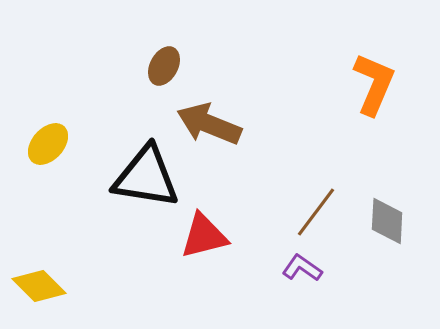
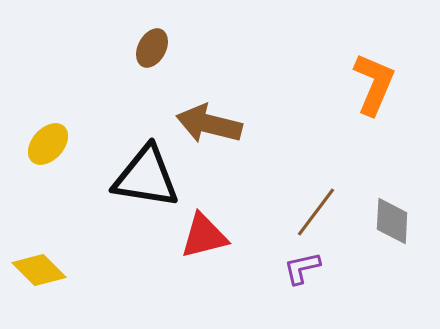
brown ellipse: moved 12 px left, 18 px up
brown arrow: rotated 8 degrees counterclockwise
gray diamond: moved 5 px right
purple L-shape: rotated 48 degrees counterclockwise
yellow diamond: moved 16 px up
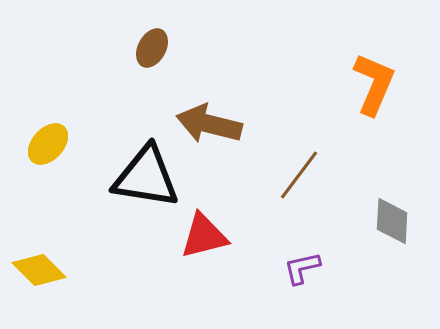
brown line: moved 17 px left, 37 px up
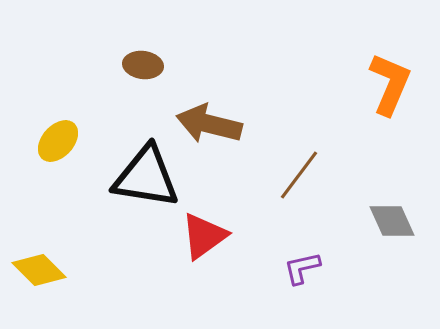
brown ellipse: moved 9 px left, 17 px down; rotated 69 degrees clockwise
orange L-shape: moved 16 px right
yellow ellipse: moved 10 px right, 3 px up
gray diamond: rotated 27 degrees counterclockwise
red triangle: rotated 22 degrees counterclockwise
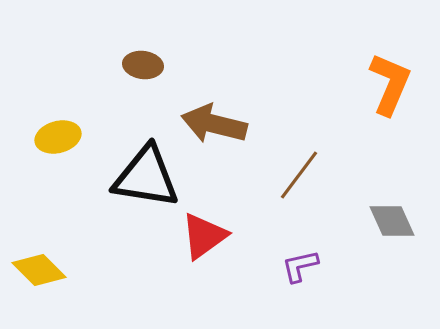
brown arrow: moved 5 px right
yellow ellipse: moved 4 px up; rotated 33 degrees clockwise
purple L-shape: moved 2 px left, 2 px up
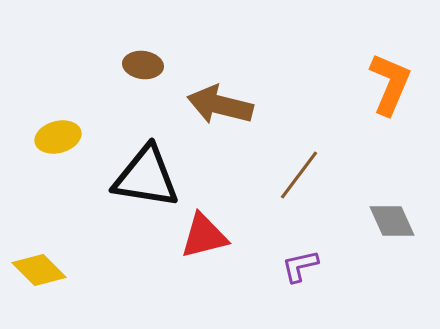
brown arrow: moved 6 px right, 19 px up
red triangle: rotated 22 degrees clockwise
